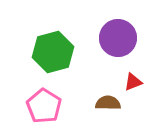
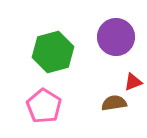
purple circle: moved 2 px left, 1 px up
brown semicircle: moved 6 px right; rotated 10 degrees counterclockwise
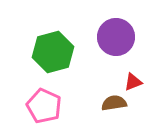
pink pentagon: rotated 8 degrees counterclockwise
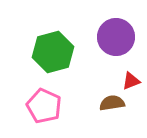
red triangle: moved 2 px left, 1 px up
brown semicircle: moved 2 px left
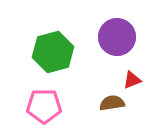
purple circle: moved 1 px right
red triangle: moved 1 px right, 1 px up
pink pentagon: rotated 24 degrees counterclockwise
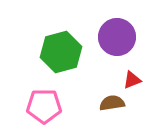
green hexagon: moved 8 px right
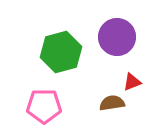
red triangle: moved 2 px down
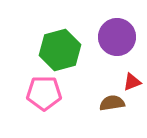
green hexagon: moved 1 px left, 2 px up
pink pentagon: moved 13 px up
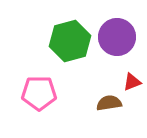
green hexagon: moved 10 px right, 9 px up
pink pentagon: moved 5 px left
brown semicircle: moved 3 px left
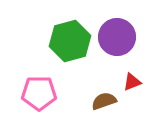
brown semicircle: moved 5 px left, 2 px up; rotated 10 degrees counterclockwise
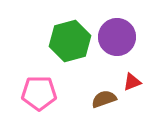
brown semicircle: moved 2 px up
